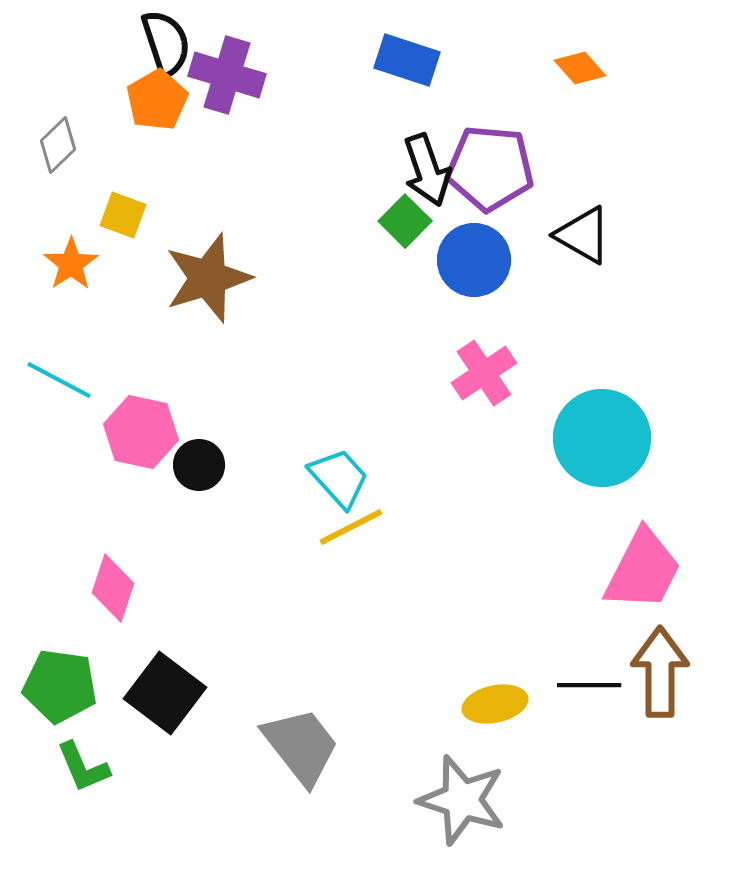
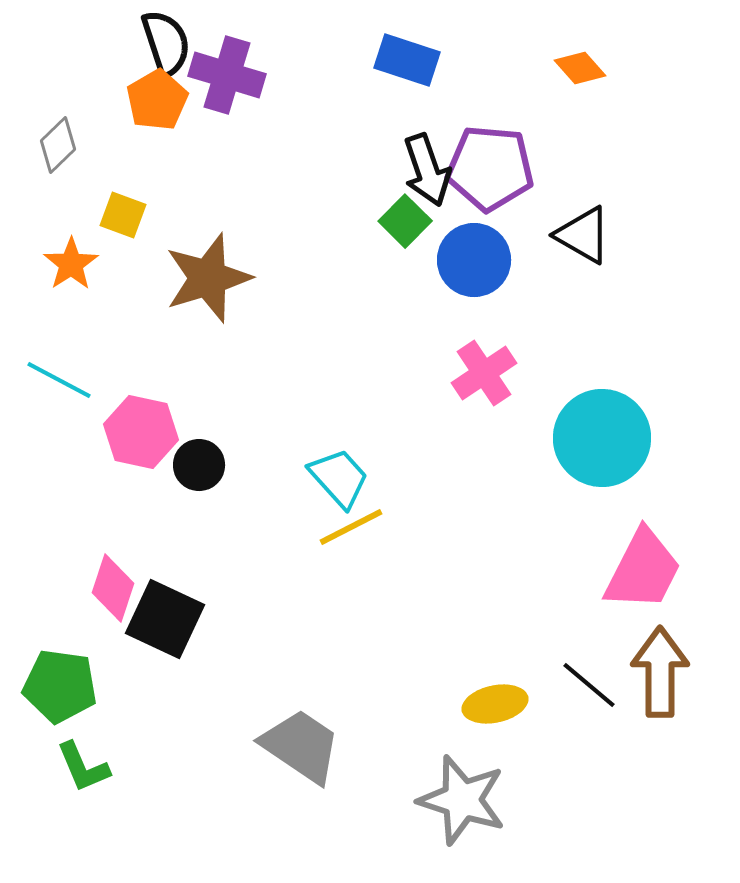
black line: rotated 40 degrees clockwise
black square: moved 74 px up; rotated 12 degrees counterclockwise
gray trapezoid: rotated 18 degrees counterclockwise
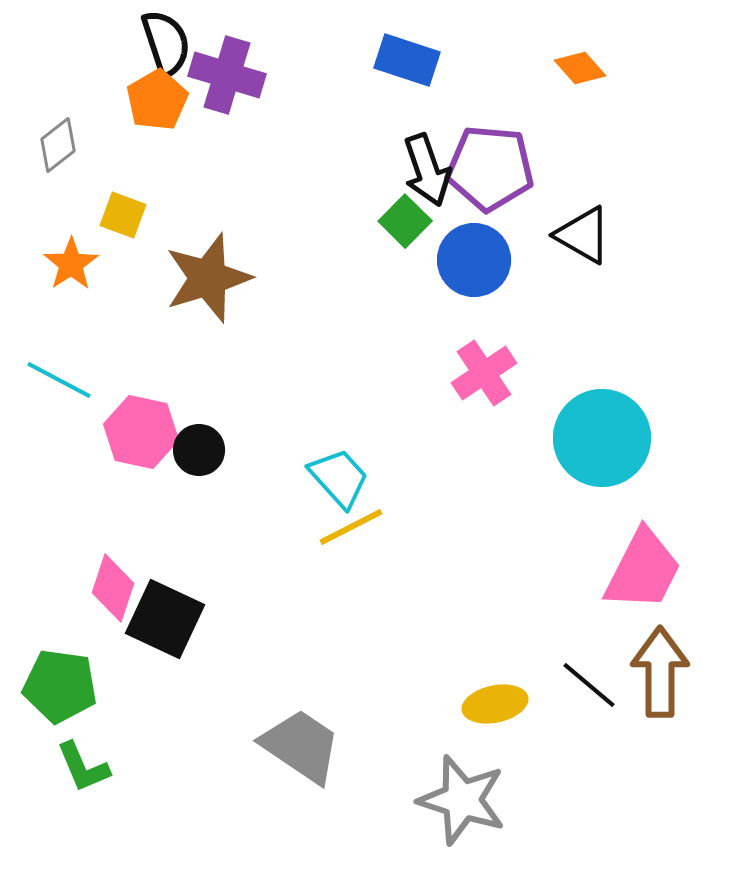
gray diamond: rotated 6 degrees clockwise
black circle: moved 15 px up
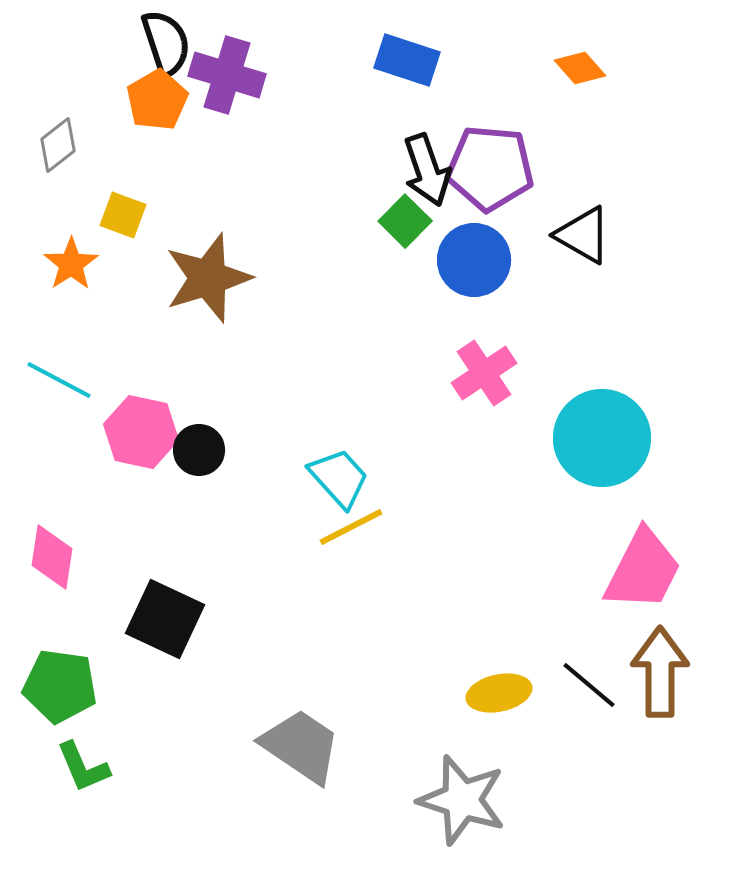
pink diamond: moved 61 px left, 31 px up; rotated 10 degrees counterclockwise
yellow ellipse: moved 4 px right, 11 px up
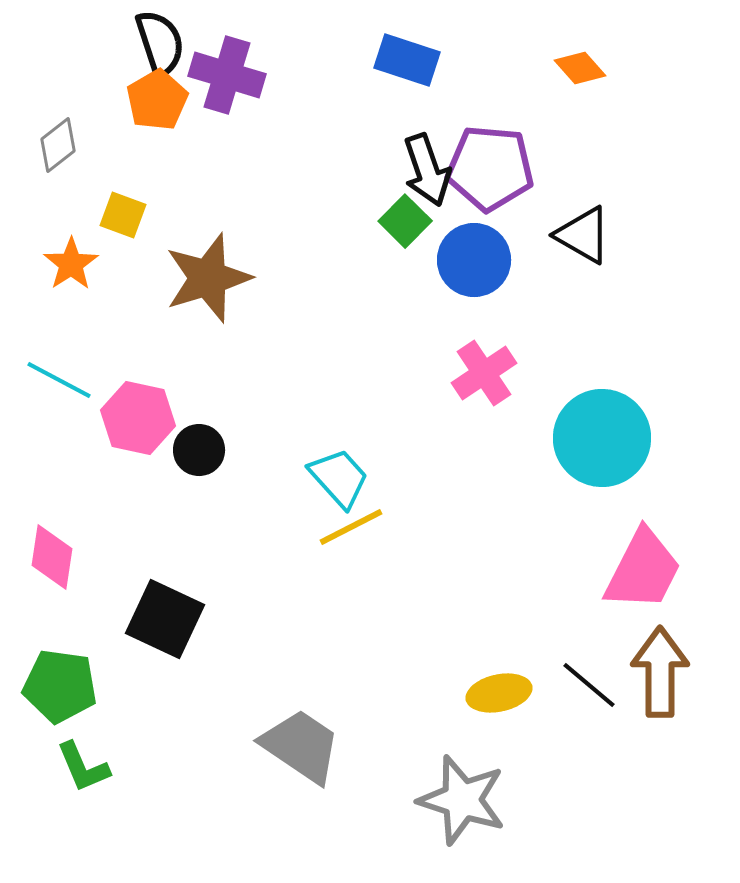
black semicircle: moved 6 px left
pink hexagon: moved 3 px left, 14 px up
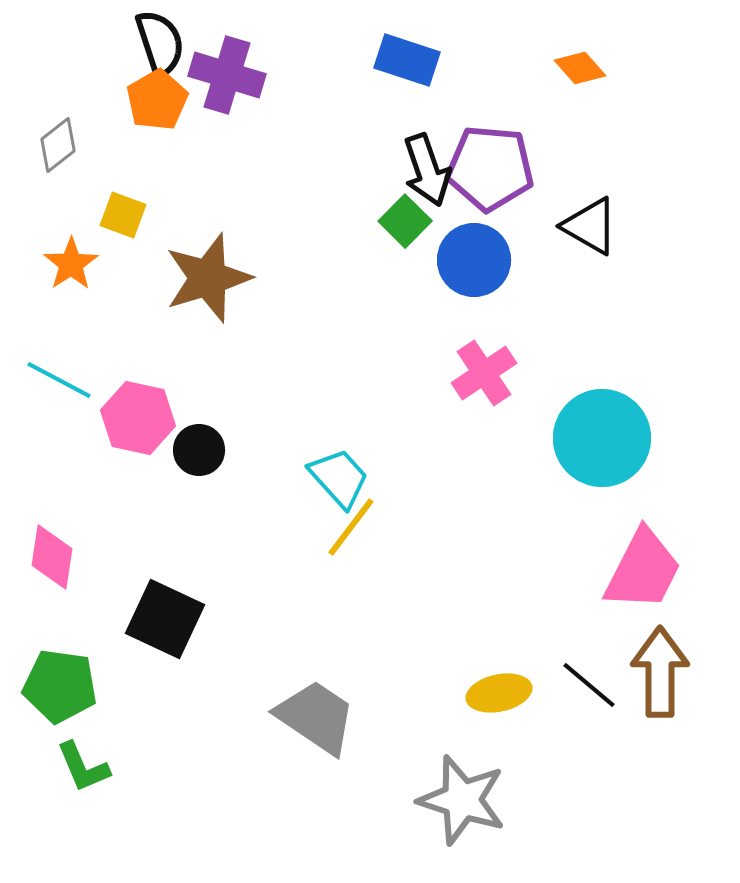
black triangle: moved 7 px right, 9 px up
yellow line: rotated 26 degrees counterclockwise
gray trapezoid: moved 15 px right, 29 px up
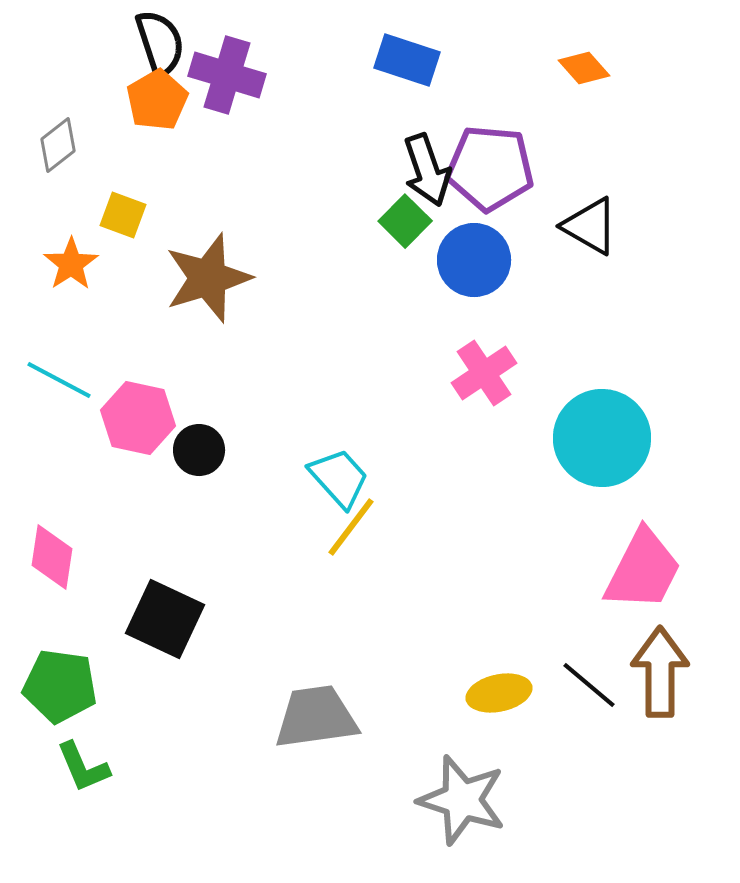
orange diamond: moved 4 px right
gray trapezoid: rotated 42 degrees counterclockwise
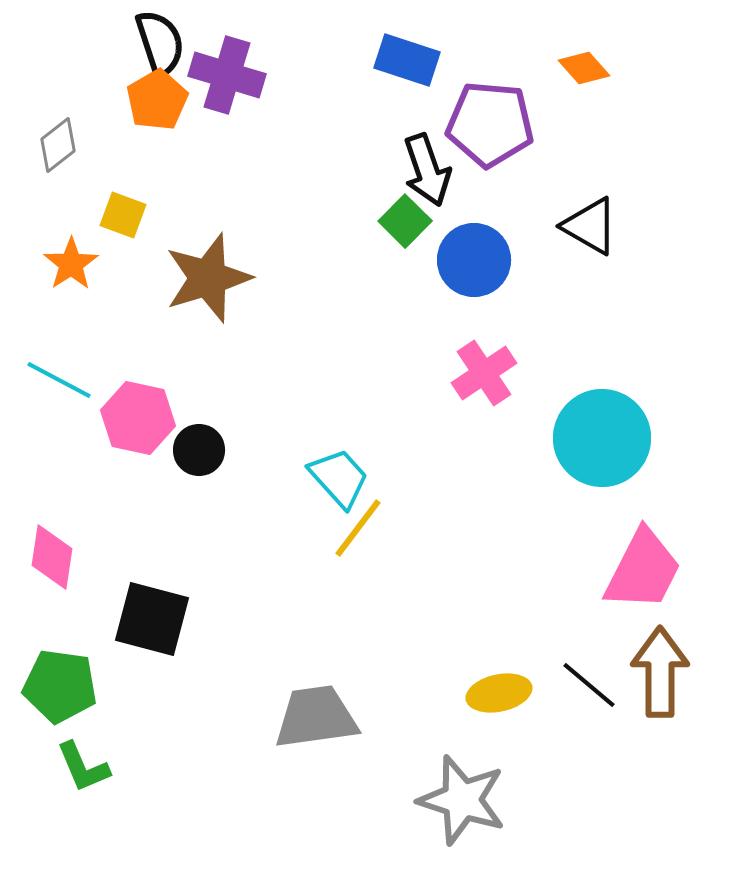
purple pentagon: moved 44 px up
yellow line: moved 7 px right, 1 px down
black square: moved 13 px left; rotated 10 degrees counterclockwise
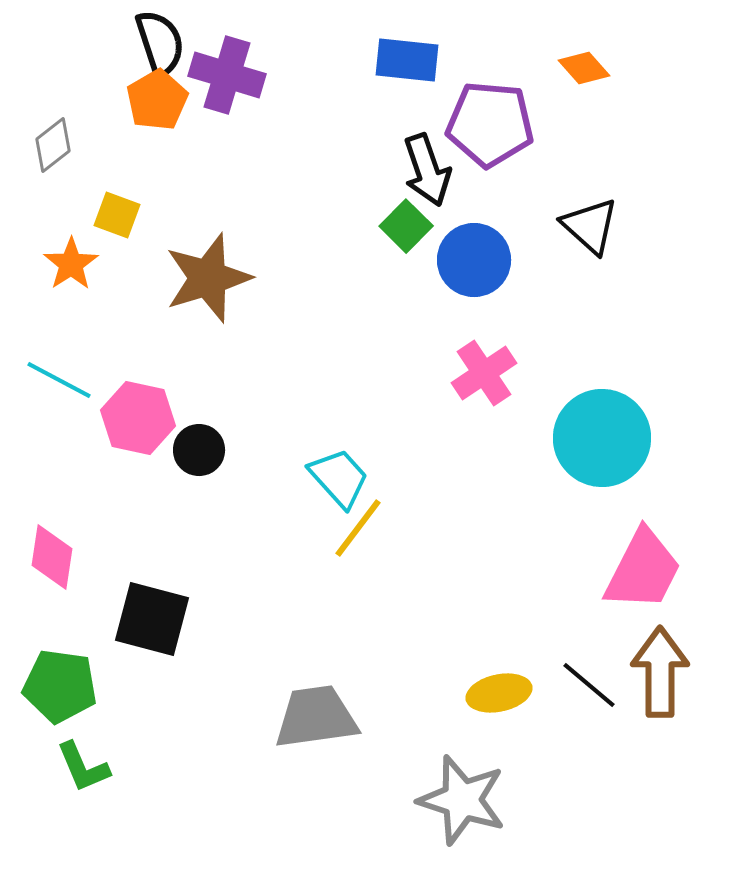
blue rectangle: rotated 12 degrees counterclockwise
gray diamond: moved 5 px left
yellow square: moved 6 px left
green square: moved 1 px right, 5 px down
black triangle: rotated 12 degrees clockwise
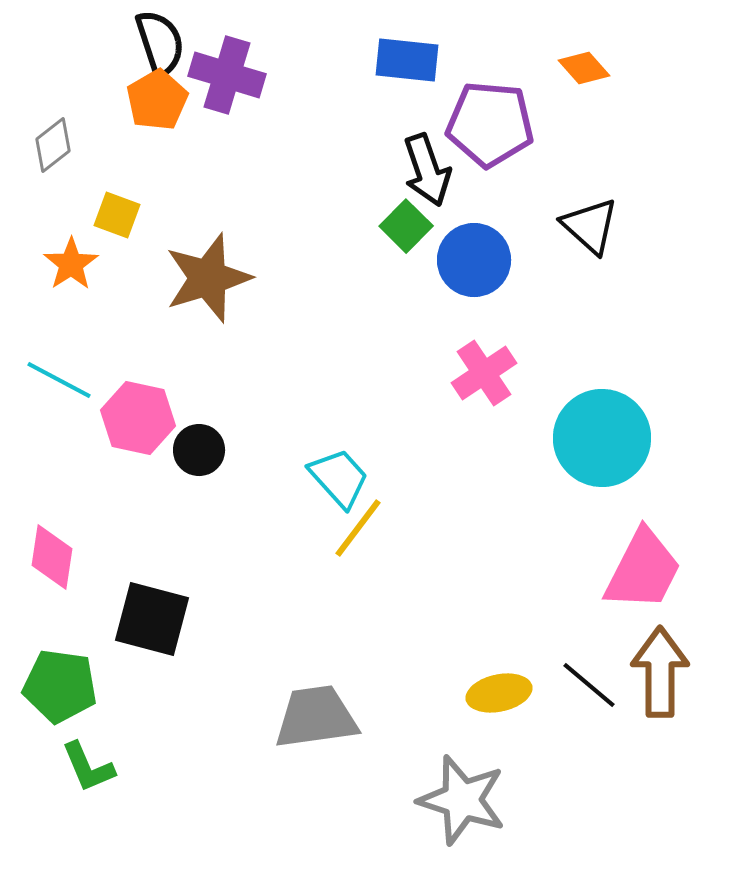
green L-shape: moved 5 px right
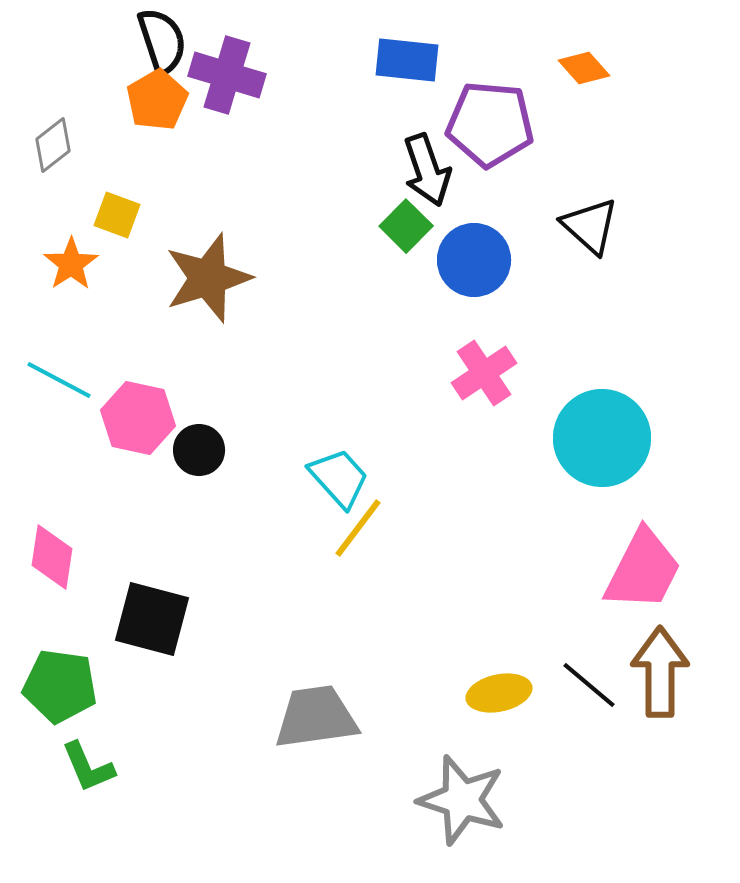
black semicircle: moved 2 px right, 2 px up
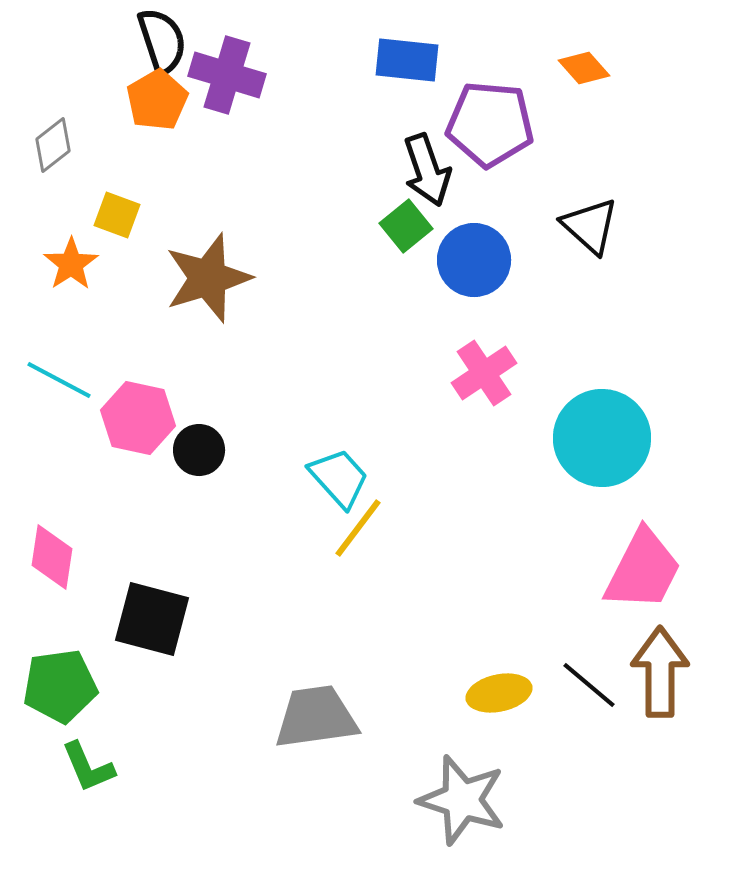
green square: rotated 6 degrees clockwise
green pentagon: rotated 16 degrees counterclockwise
